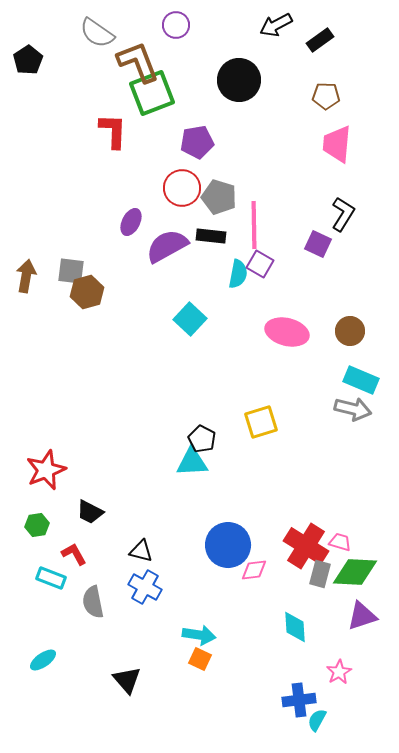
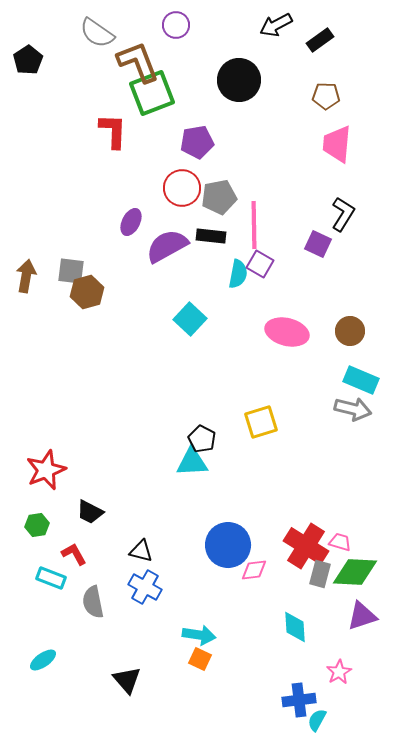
gray pentagon at (219, 197): rotated 28 degrees counterclockwise
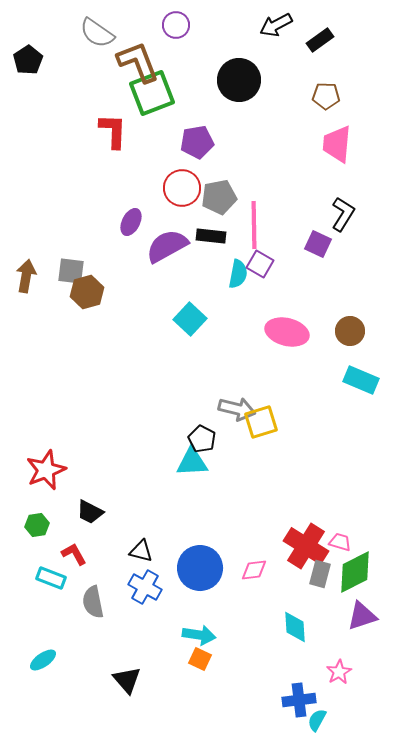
gray arrow at (353, 409): moved 116 px left
blue circle at (228, 545): moved 28 px left, 23 px down
green diamond at (355, 572): rotated 30 degrees counterclockwise
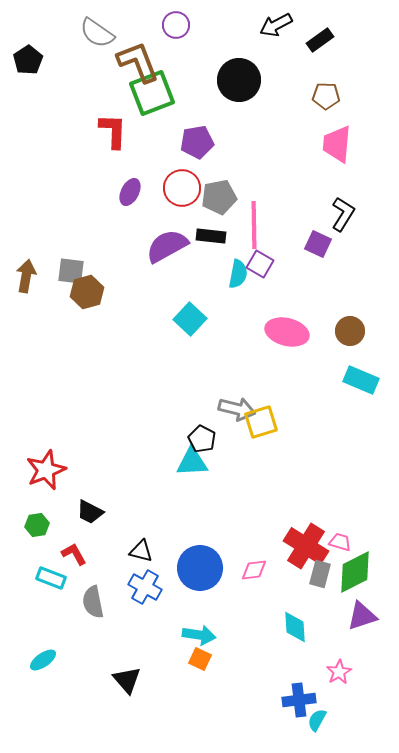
purple ellipse at (131, 222): moved 1 px left, 30 px up
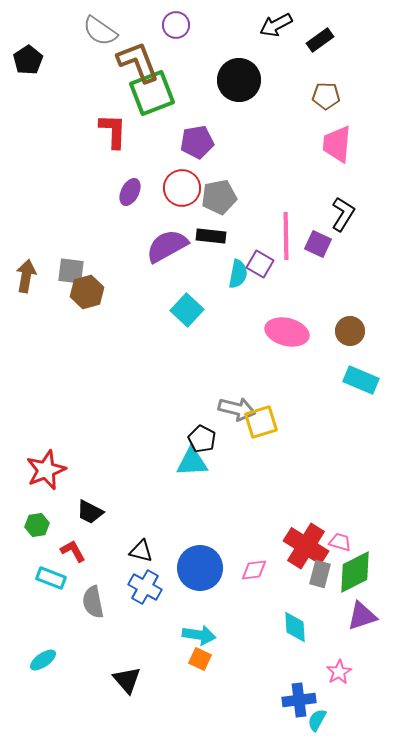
gray semicircle at (97, 33): moved 3 px right, 2 px up
pink line at (254, 225): moved 32 px right, 11 px down
cyan square at (190, 319): moved 3 px left, 9 px up
red L-shape at (74, 554): moved 1 px left, 3 px up
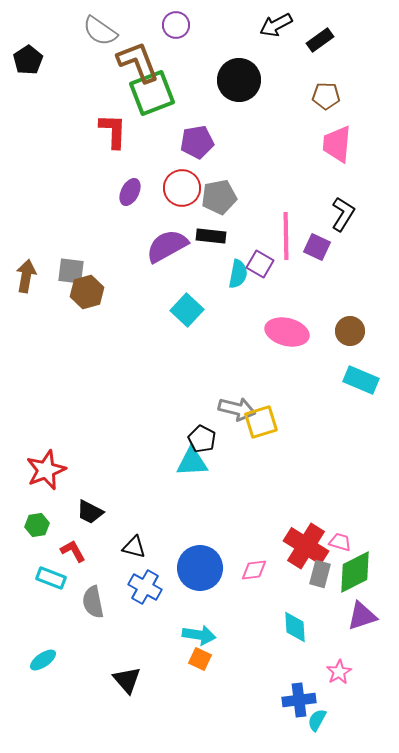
purple square at (318, 244): moved 1 px left, 3 px down
black triangle at (141, 551): moved 7 px left, 4 px up
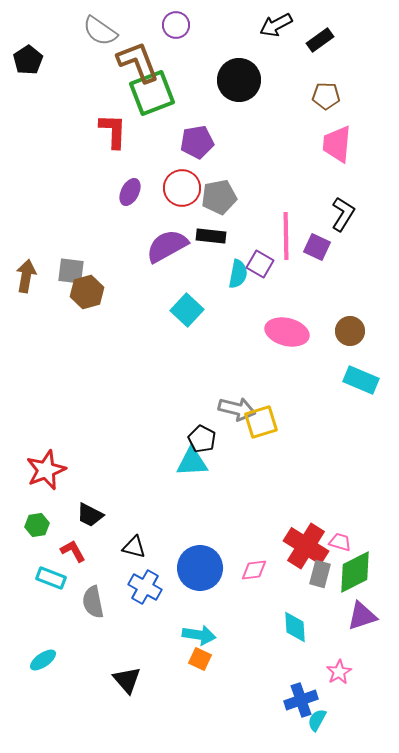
black trapezoid at (90, 512): moved 3 px down
blue cross at (299, 700): moved 2 px right; rotated 12 degrees counterclockwise
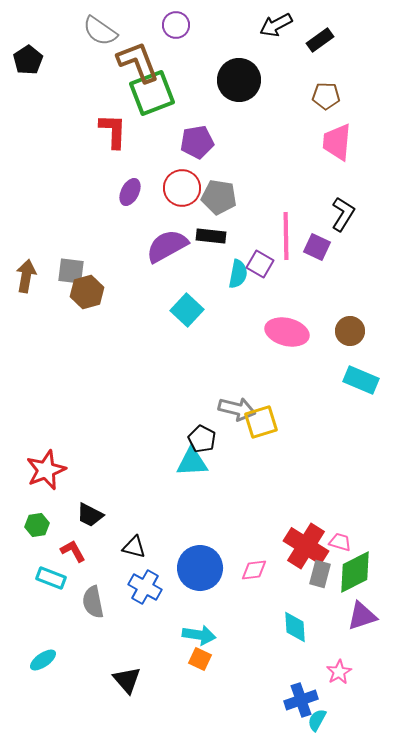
pink trapezoid at (337, 144): moved 2 px up
gray pentagon at (219, 197): rotated 20 degrees clockwise
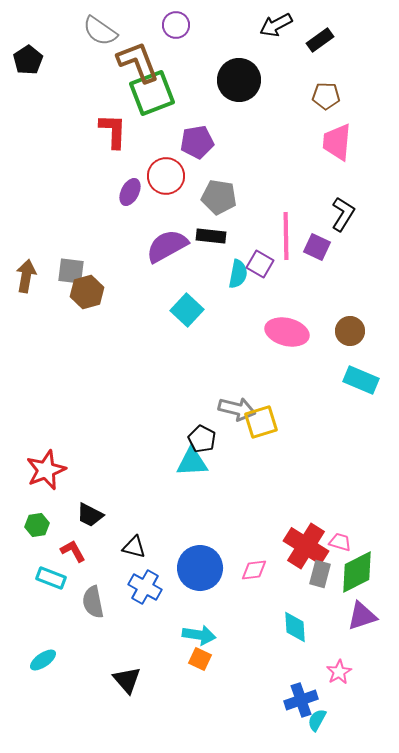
red circle at (182, 188): moved 16 px left, 12 px up
green diamond at (355, 572): moved 2 px right
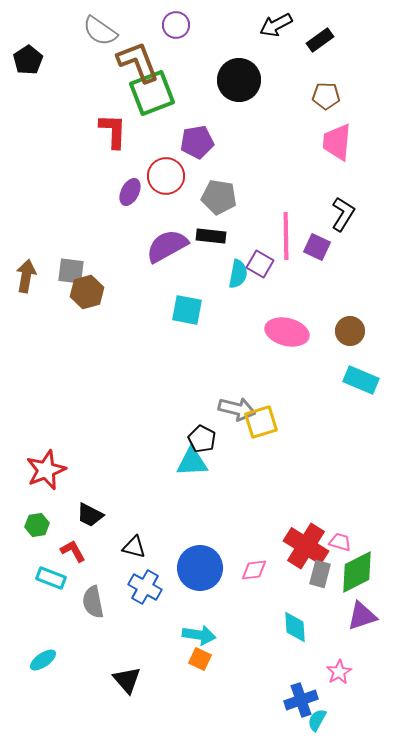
cyan square at (187, 310): rotated 32 degrees counterclockwise
